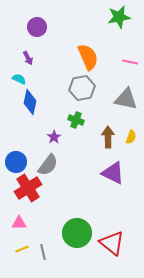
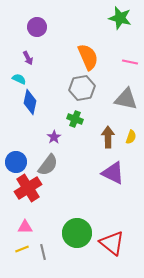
green star: moved 1 px right, 1 px down; rotated 25 degrees clockwise
green cross: moved 1 px left, 1 px up
pink triangle: moved 6 px right, 4 px down
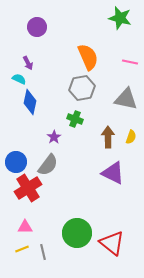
purple arrow: moved 5 px down
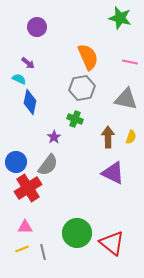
purple arrow: rotated 24 degrees counterclockwise
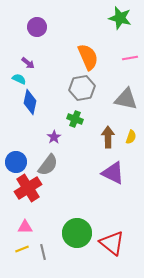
pink line: moved 4 px up; rotated 21 degrees counterclockwise
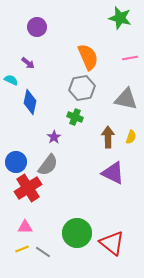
cyan semicircle: moved 8 px left, 1 px down
green cross: moved 2 px up
gray line: rotated 42 degrees counterclockwise
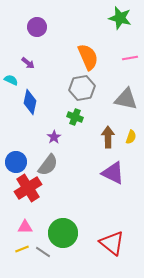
green circle: moved 14 px left
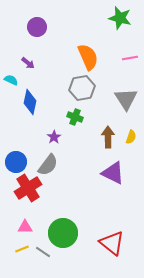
gray triangle: rotated 45 degrees clockwise
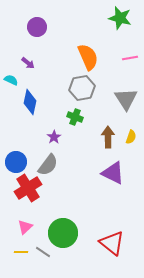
pink triangle: rotated 42 degrees counterclockwise
yellow line: moved 1 px left, 3 px down; rotated 24 degrees clockwise
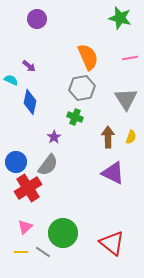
purple circle: moved 8 px up
purple arrow: moved 1 px right, 3 px down
